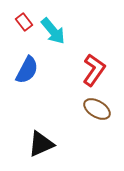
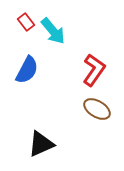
red rectangle: moved 2 px right
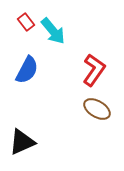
black triangle: moved 19 px left, 2 px up
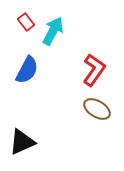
cyan arrow: rotated 112 degrees counterclockwise
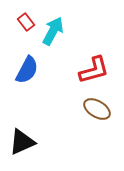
red L-shape: rotated 40 degrees clockwise
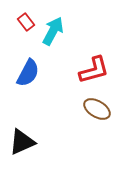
blue semicircle: moved 1 px right, 3 px down
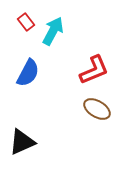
red L-shape: rotated 8 degrees counterclockwise
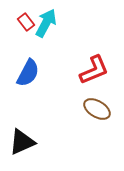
cyan arrow: moved 7 px left, 8 px up
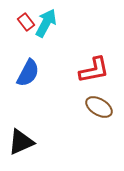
red L-shape: rotated 12 degrees clockwise
brown ellipse: moved 2 px right, 2 px up
black triangle: moved 1 px left
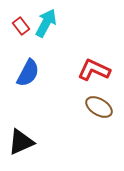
red rectangle: moved 5 px left, 4 px down
red L-shape: rotated 144 degrees counterclockwise
